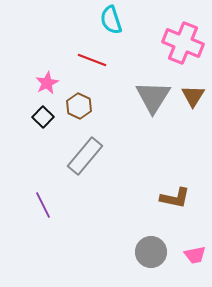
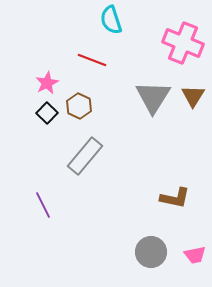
black square: moved 4 px right, 4 px up
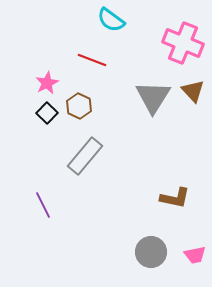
cyan semicircle: rotated 36 degrees counterclockwise
brown triangle: moved 5 px up; rotated 15 degrees counterclockwise
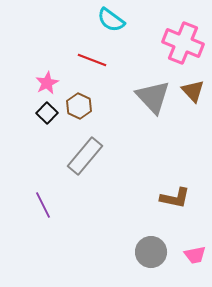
gray triangle: rotated 15 degrees counterclockwise
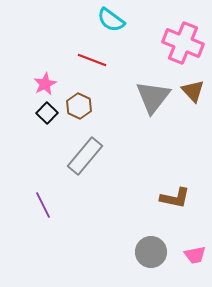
pink star: moved 2 px left, 1 px down
gray triangle: rotated 21 degrees clockwise
